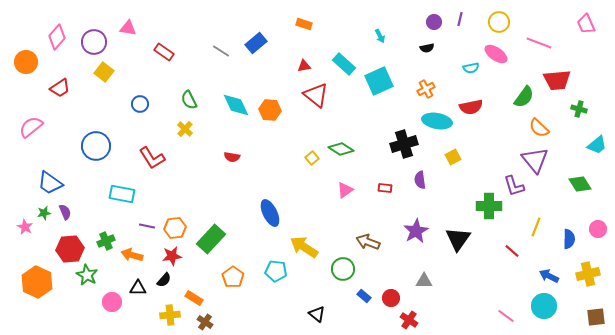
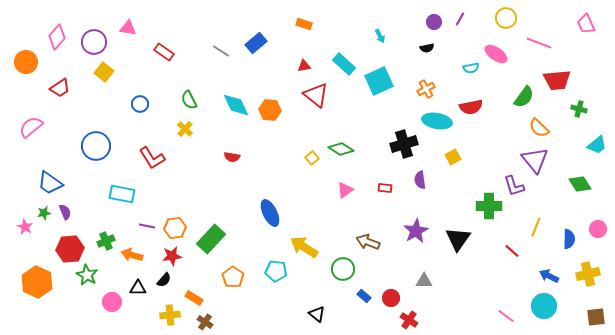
purple line at (460, 19): rotated 16 degrees clockwise
yellow circle at (499, 22): moved 7 px right, 4 px up
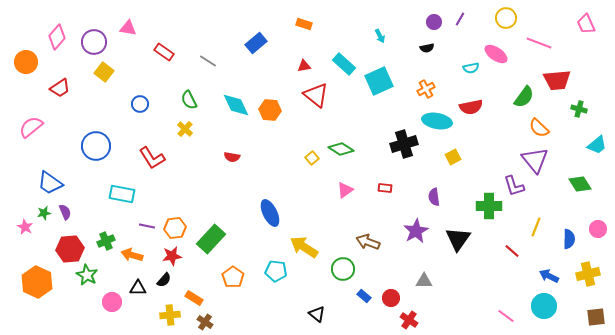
gray line at (221, 51): moved 13 px left, 10 px down
purple semicircle at (420, 180): moved 14 px right, 17 px down
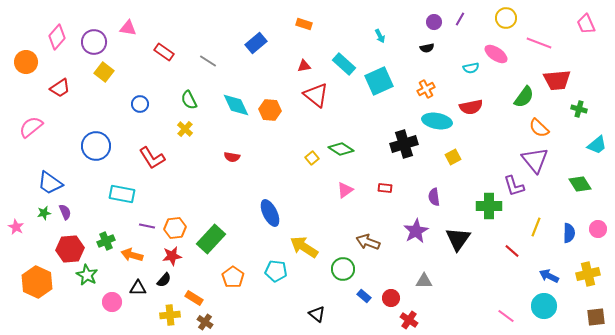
pink star at (25, 227): moved 9 px left
blue semicircle at (569, 239): moved 6 px up
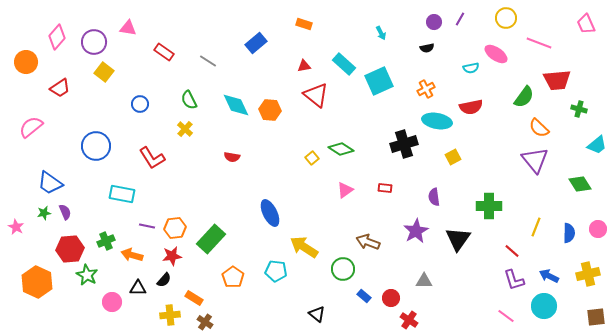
cyan arrow at (380, 36): moved 1 px right, 3 px up
purple L-shape at (514, 186): moved 94 px down
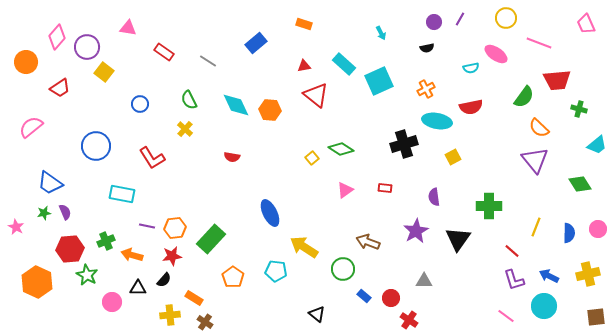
purple circle at (94, 42): moved 7 px left, 5 px down
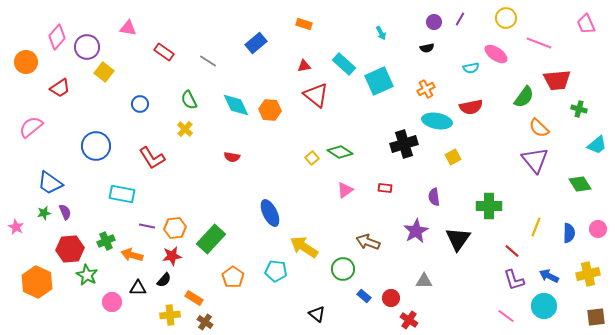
green diamond at (341, 149): moved 1 px left, 3 px down
